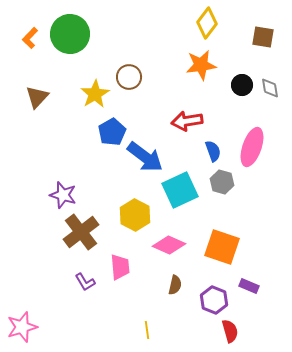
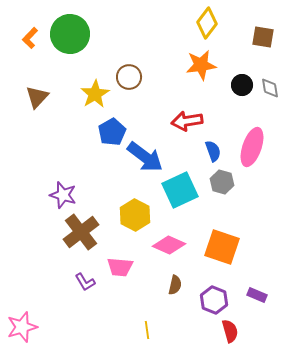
pink trapezoid: rotated 100 degrees clockwise
purple rectangle: moved 8 px right, 9 px down
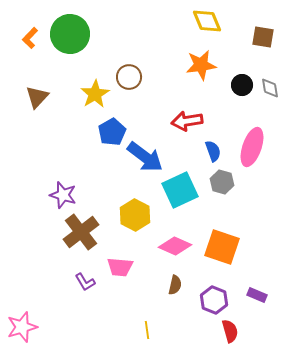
yellow diamond: moved 2 px up; rotated 60 degrees counterclockwise
pink diamond: moved 6 px right, 1 px down
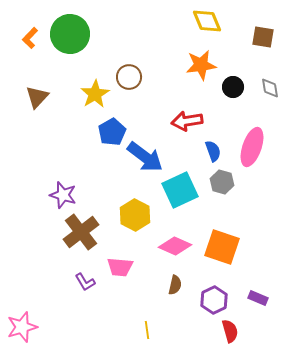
black circle: moved 9 px left, 2 px down
purple rectangle: moved 1 px right, 3 px down
purple hexagon: rotated 12 degrees clockwise
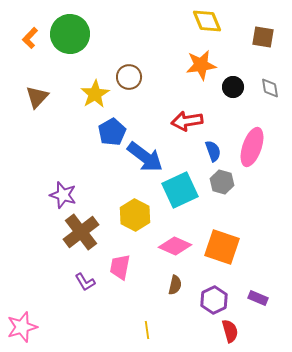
pink trapezoid: rotated 96 degrees clockwise
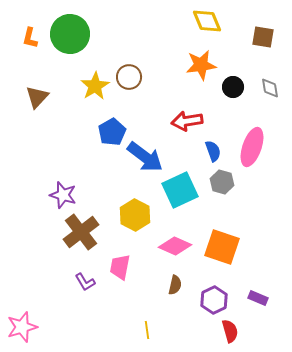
orange L-shape: rotated 30 degrees counterclockwise
yellow star: moved 8 px up
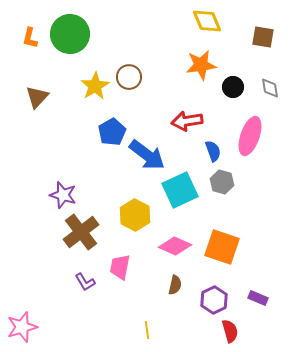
pink ellipse: moved 2 px left, 11 px up
blue arrow: moved 2 px right, 2 px up
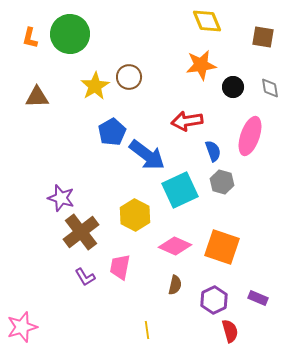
brown triangle: rotated 45 degrees clockwise
purple star: moved 2 px left, 3 px down
purple L-shape: moved 5 px up
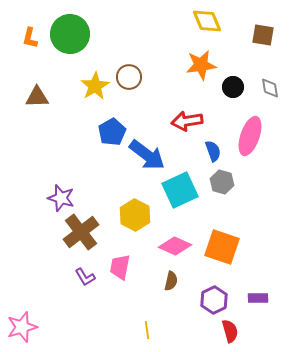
brown square: moved 2 px up
brown semicircle: moved 4 px left, 4 px up
purple rectangle: rotated 24 degrees counterclockwise
